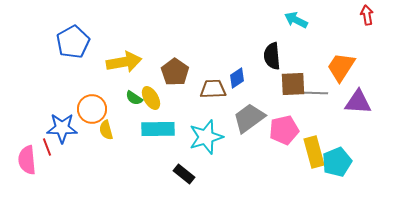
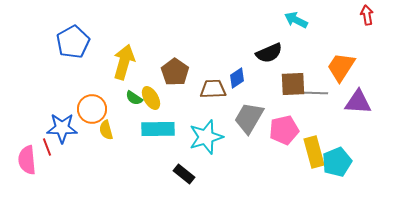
black semicircle: moved 3 px left, 3 px up; rotated 108 degrees counterclockwise
yellow arrow: rotated 64 degrees counterclockwise
gray trapezoid: rotated 24 degrees counterclockwise
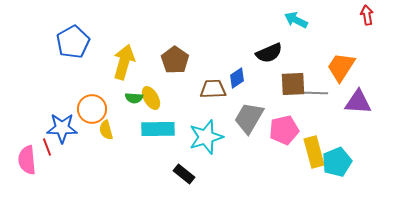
brown pentagon: moved 12 px up
green semicircle: rotated 30 degrees counterclockwise
